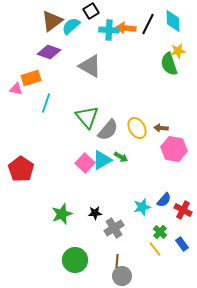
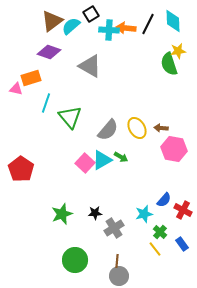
black square: moved 3 px down
green triangle: moved 17 px left
cyan star: moved 2 px right, 7 px down
gray circle: moved 3 px left
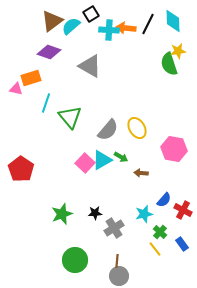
brown arrow: moved 20 px left, 45 px down
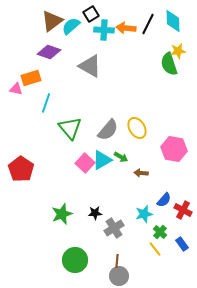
cyan cross: moved 5 px left
green triangle: moved 11 px down
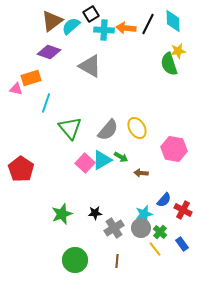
gray circle: moved 22 px right, 48 px up
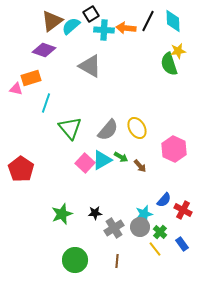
black line: moved 3 px up
purple diamond: moved 5 px left, 2 px up
pink hexagon: rotated 15 degrees clockwise
brown arrow: moved 1 px left, 7 px up; rotated 136 degrees counterclockwise
gray circle: moved 1 px left, 1 px up
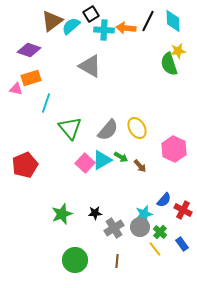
purple diamond: moved 15 px left
red pentagon: moved 4 px right, 4 px up; rotated 15 degrees clockwise
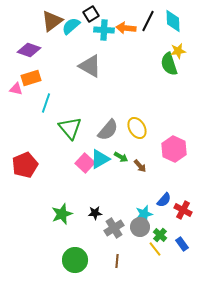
cyan triangle: moved 2 px left, 1 px up
green cross: moved 3 px down
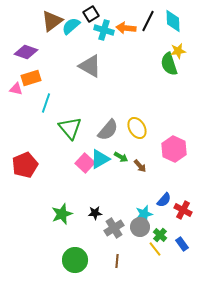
cyan cross: rotated 12 degrees clockwise
purple diamond: moved 3 px left, 2 px down
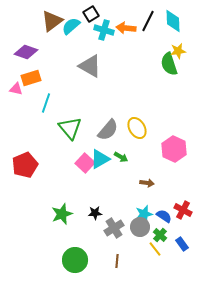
brown arrow: moved 7 px right, 17 px down; rotated 40 degrees counterclockwise
blue semicircle: moved 16 px down; rotated 98 degrees counterclockwise
